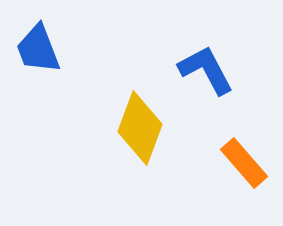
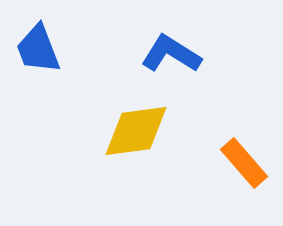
blue L-shape: moved 35 px left, 16 px up; rotated 30 degrees counterclockwise
yellow diamond: moved 4 px left, 3 px down; rotated 62 degrees clockwise
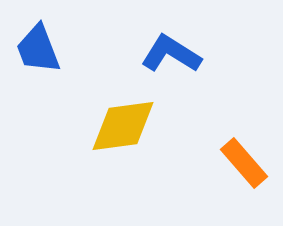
yellow diamond: moved 13 px left, 5 px up
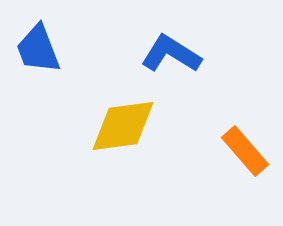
orange rectangle: moved 1 px right, 12 px up
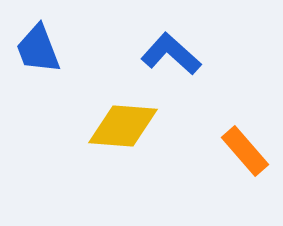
blue L-shape: rotated 10 degrees clockwise
yellow diamond: rotated 12 degrees clockwise
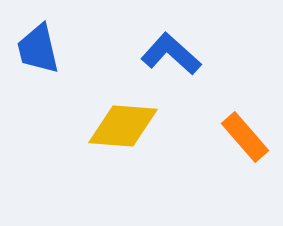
blue trapezoid: rotated 8 degrees clockwise
orange rectangle: moved 14 px up
